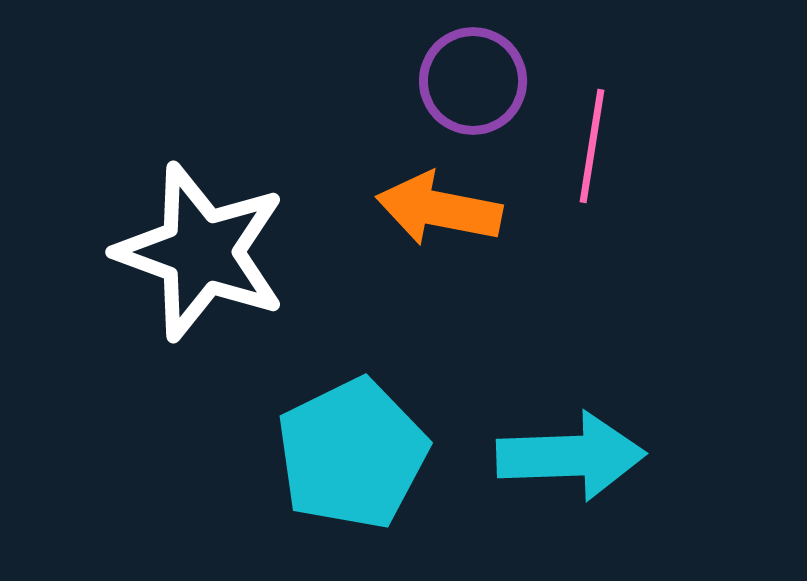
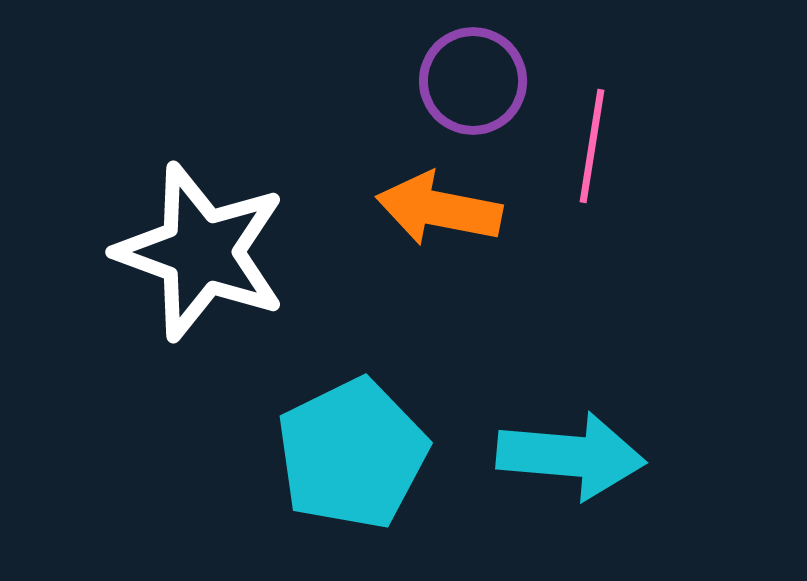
cyan arrow: rotated 7 degrees clockwise
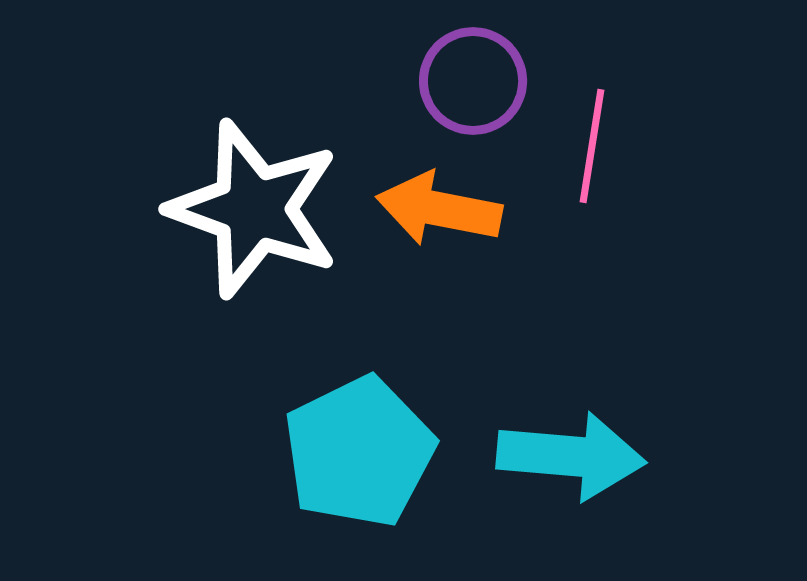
white star: moved 53 px right, 43 px up
cyan pentagon: moved 7 px right, 2 px up
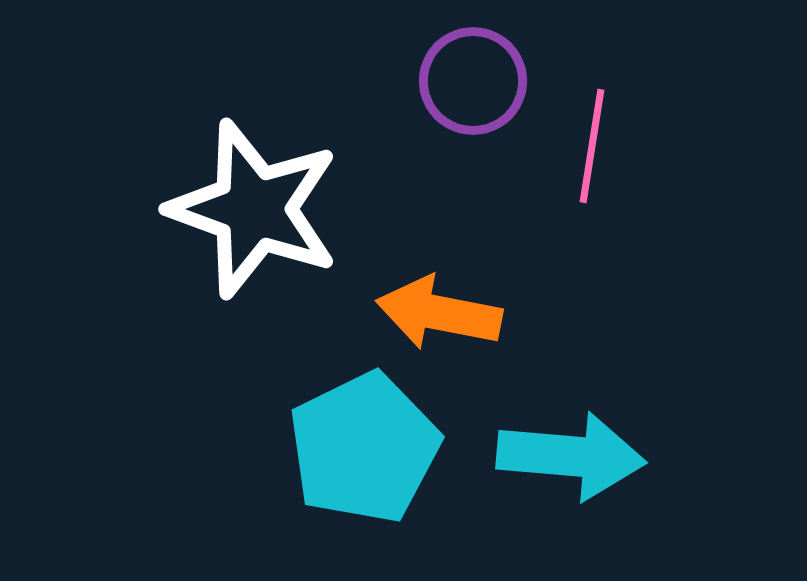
orange arrow: moved 104 px down
cyan pentagon: moved 5 px right, 4 px up
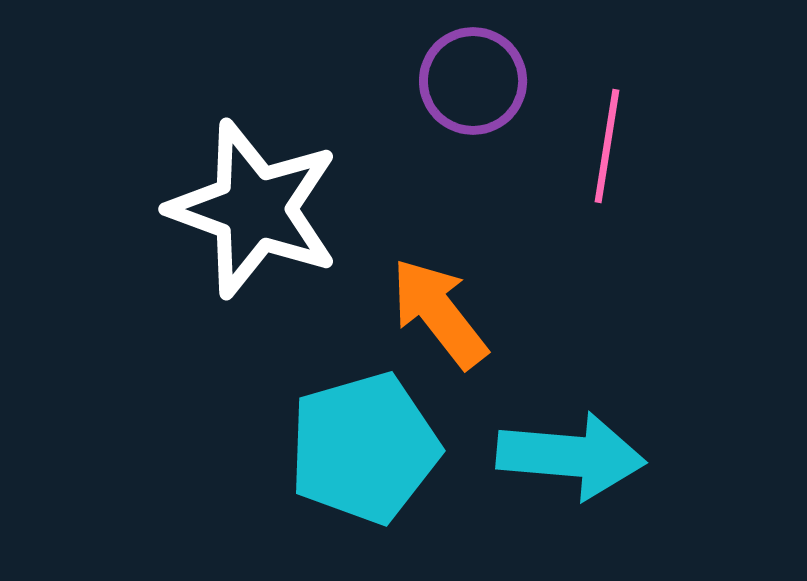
pink line: moved 15 px right
orange arrow: rotated 41 degrees clockwise
cyan pentagon: rotated 10 degrees clockwise
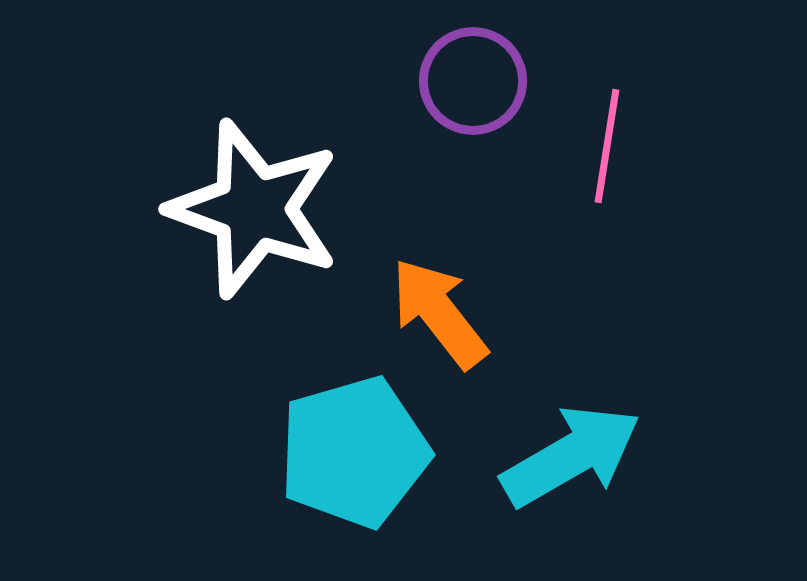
cyan pentagon: moved 10 px left, 4 px down
cyan arrow: rotated 35 degrees counterclockwise
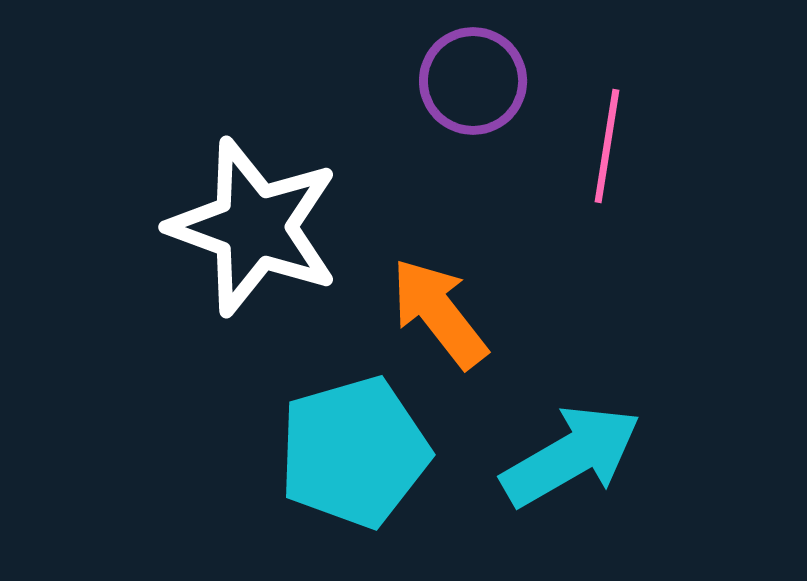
white star: moved 18 px down
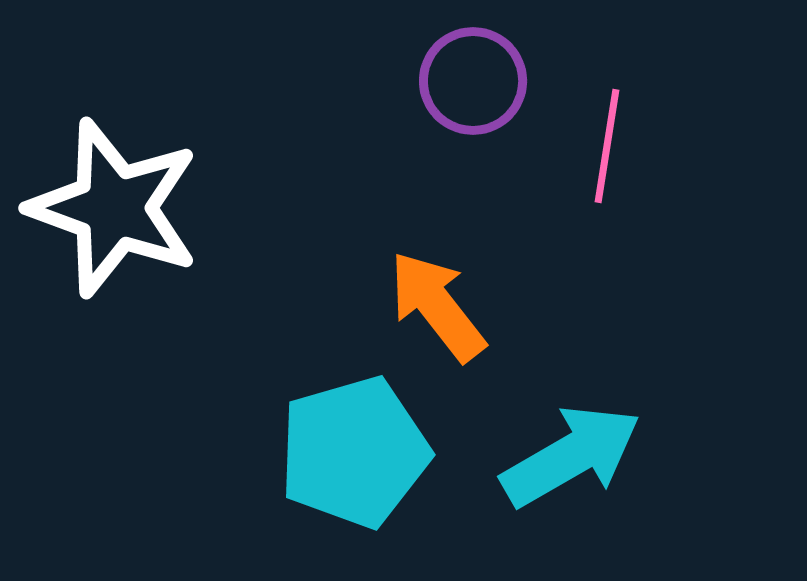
white star: moved 140 px left, 19 px up
orange arrow: moved 2 px left, 7 px up
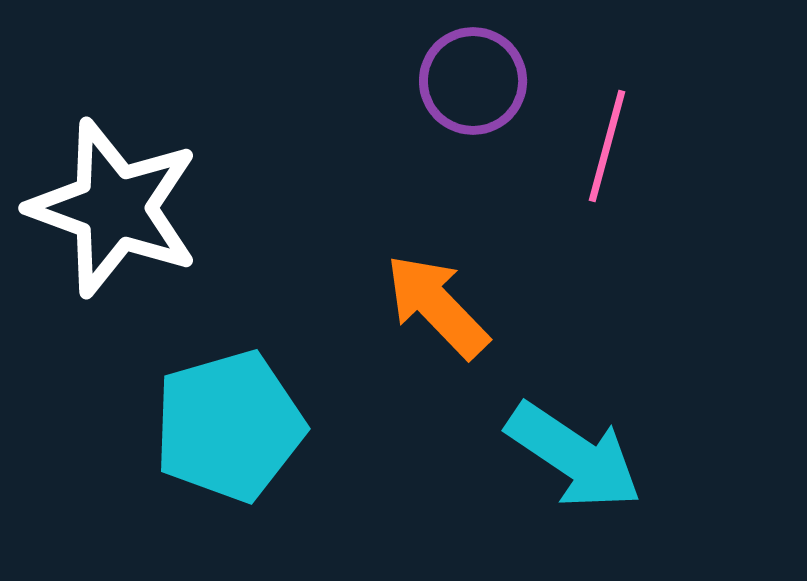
pink line: rotated 6 degrees clockwise
orange arrow: rotated 6 degrees counterclockwise
cyan pentagon: moved 125 px left, 26 px up
cyan arrow: moved 3 px right; rotated 64 degrees clockwise
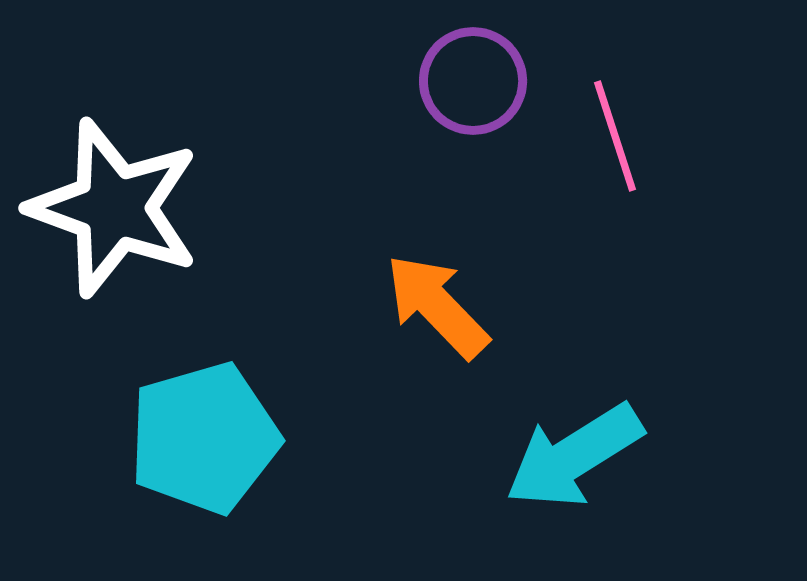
pink line: moved 8 px right, 10 px up; rotated 33 degrees counterclockwise
cyan pentagon: moved 25 px left, 12 px down
cyan arrow: rotated 114 degrees clockwise
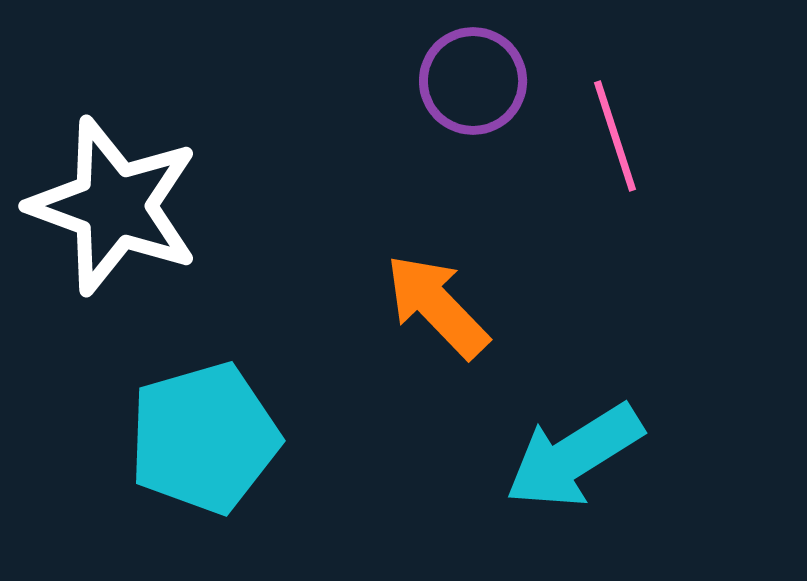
white star: moved 2 px up
